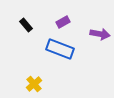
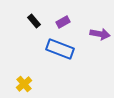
black rectangle: moved 8 px right, 4 px up
yellow cross: moved 10 px left
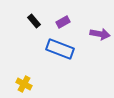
yellow cross: rotated 21 degrees counterclockwise
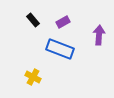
black rectangle: moved 1 px left, 1 px up
purple arrow: moved 1 px left, 1 px down; rotated 96 degrees counterclockwise
yellow cross: moved 9 px right, 7 px up
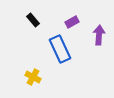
purple rectangle: moved 9 px right
blue rectangle: rotated 44 degrees clockwise
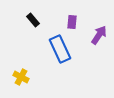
purple rectangle: rotated 56 degrees counterclockwise
purple arrow: rotated 30 degrees clockwise
yellow cross: moved 12 px left
